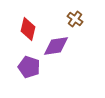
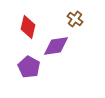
red diamond: moved 2 px up
purple pentagon: rotated 10 degrees clockwise
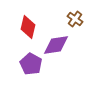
purple diamond: moved 1 px up
purple pentagon: moved 2 px right, 3 px up
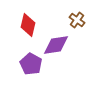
brown cross: moved 2 px right, 1 px down
red diamond: moved 2 px up
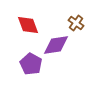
brown cross: moved 1 px left, 3 px down
red diamond: rotated 35 degrees counterclockwise
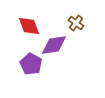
red diamond: moved 1 px right, 1 px down
purple diamond: moved 2 px left
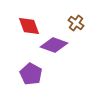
purple diamond: rotated 28 degrees clockwise
purple pentagon: moved 10 px down
